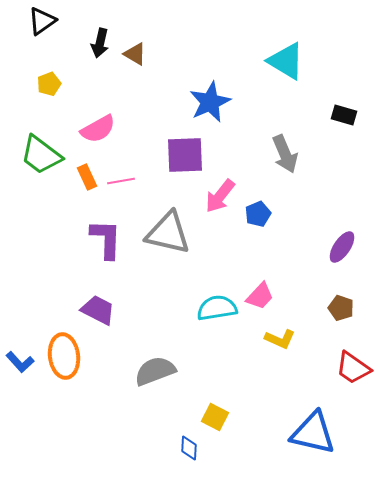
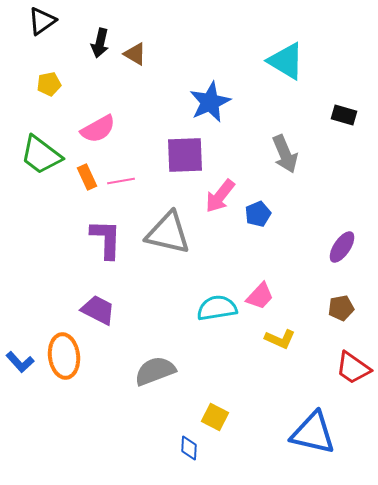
yellow pentagon: rotated 10 degrees clockwise
brown pentagon: rotated 30 degrees counterclockwise
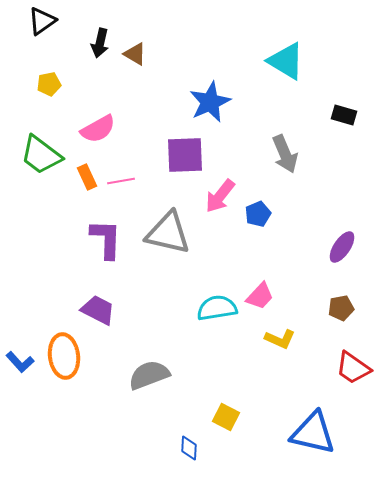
gray semicircle: moved 6 px left, 4 px down
yellow square: moved 11 px right
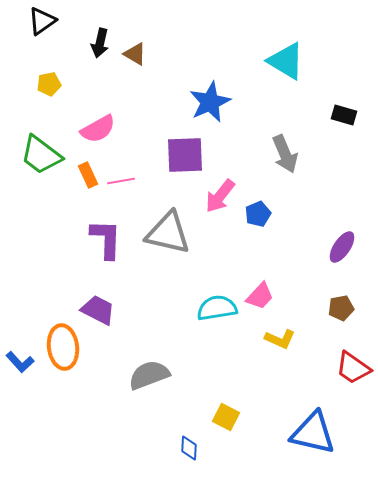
orange rectangle: moved 1 px right, 2 px up
orange ellipse: moved 1 px left, 9 px up
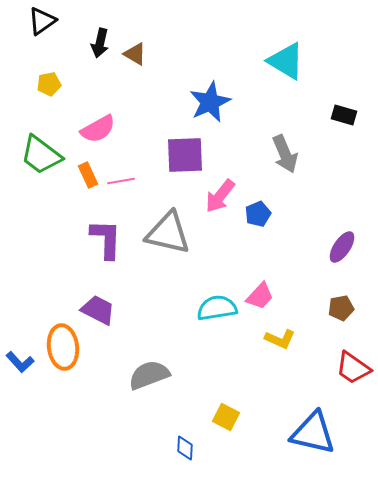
blue diamond: moved 4 px left
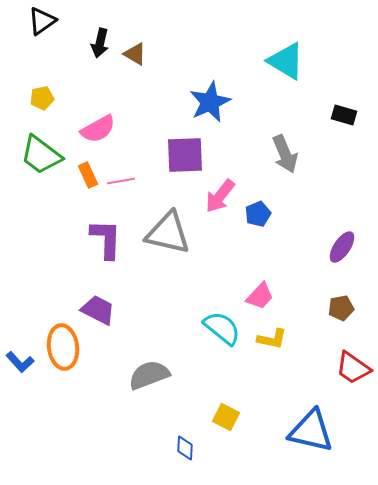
yellow pentagon: moved 7 px left, 14 px down
cyan semicircle: moved 5 px right, 20 px down; rotated 48 degrees clockwise
yellow L-shape: moved 8 px left; rotated 12 degrees counterclockwise
blue triangle: moved 2 px left, 2 px up
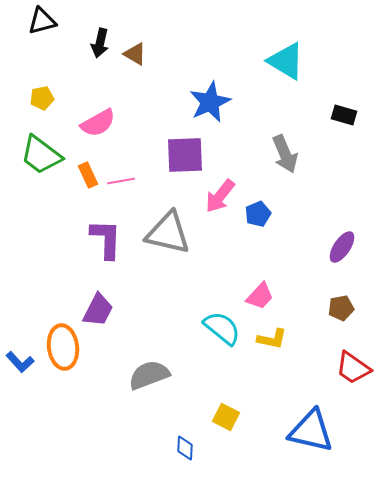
black triangle: rotated 20 degrees clockwise
pink semicircle: moved 6 px up
purple trapezoid: rotated 90 degrees clockwise
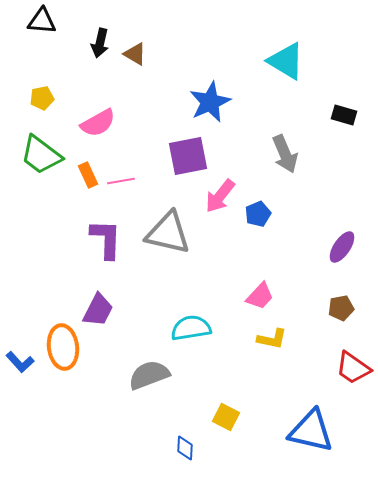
black triangle: rotated 20 degrees clockwise
purple square: moved 3 px right, 1 px down; rotated 9 degrees counterclockwise
cyan semicircle: moved 31 px left; rotated 48 degrees counterclockwise
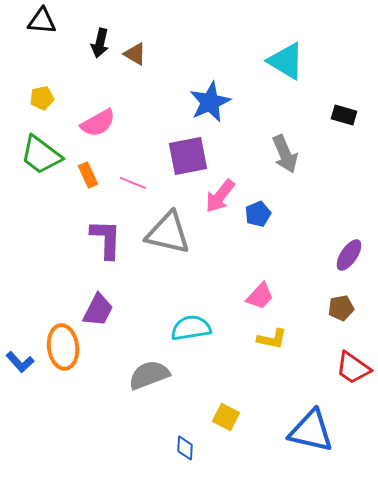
pink line: moved 12 px right, 2 px down; rotated 32 degrees clockwise
purple ellipse: moved 7 px right, 8 px down
